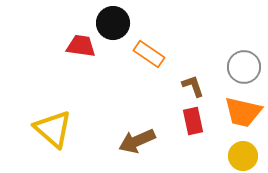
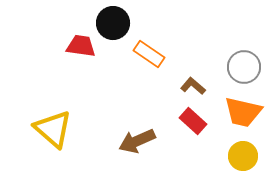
brown L-shape: rotated 30 degrees counterclockwise
red rectangle: rotated 36 degrees counterclockwise
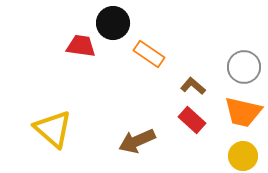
red rectangle: moved 1 px left, 1 px up
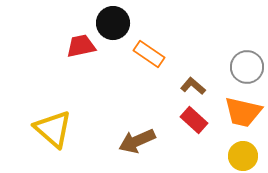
red trapezoid: rotated 20 degrees counterclockwise
gray circle: moved 3 px right
red rectangle: moved 2 px right
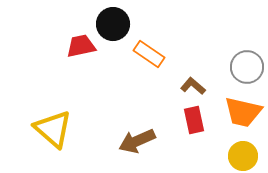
black circle: moved 1 px down
red rectangle: rotated 36 degrees clockwise
